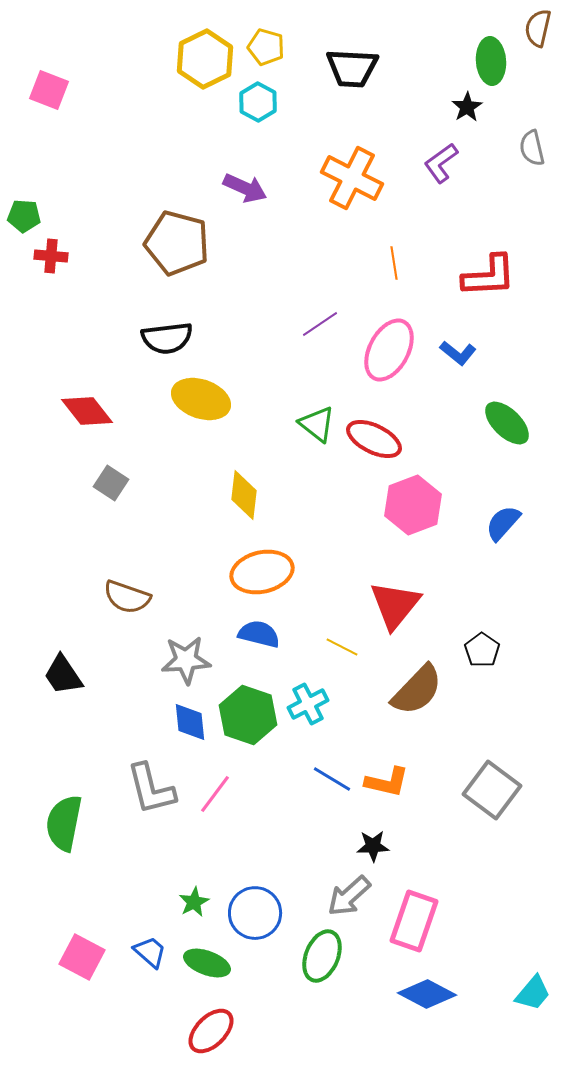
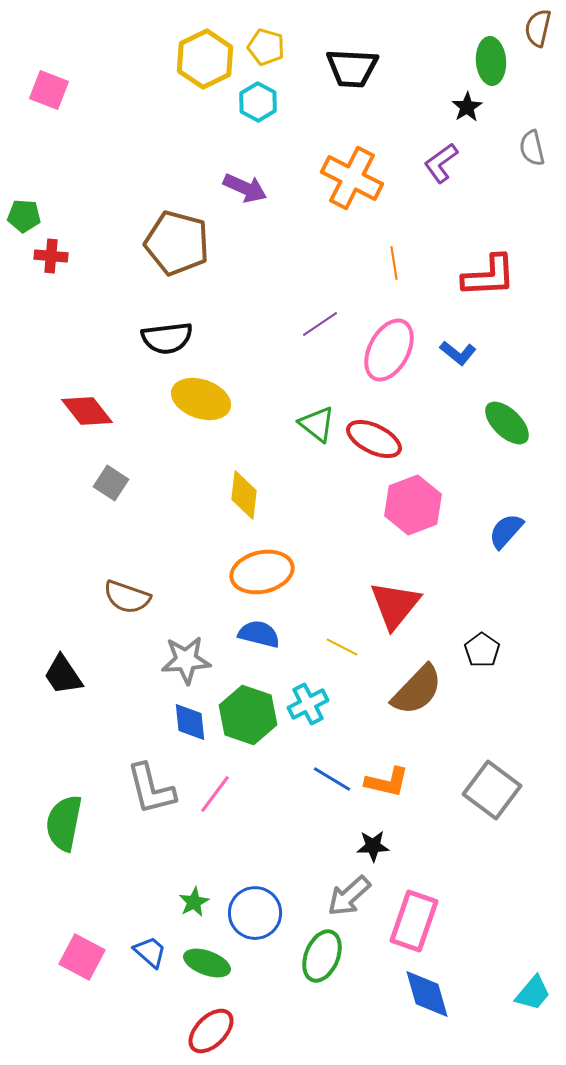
blue semicircle at (503, 523): moved 3 px right, 8 px down
blue diamond at (427, 994): rotated 46 degrees clockwise
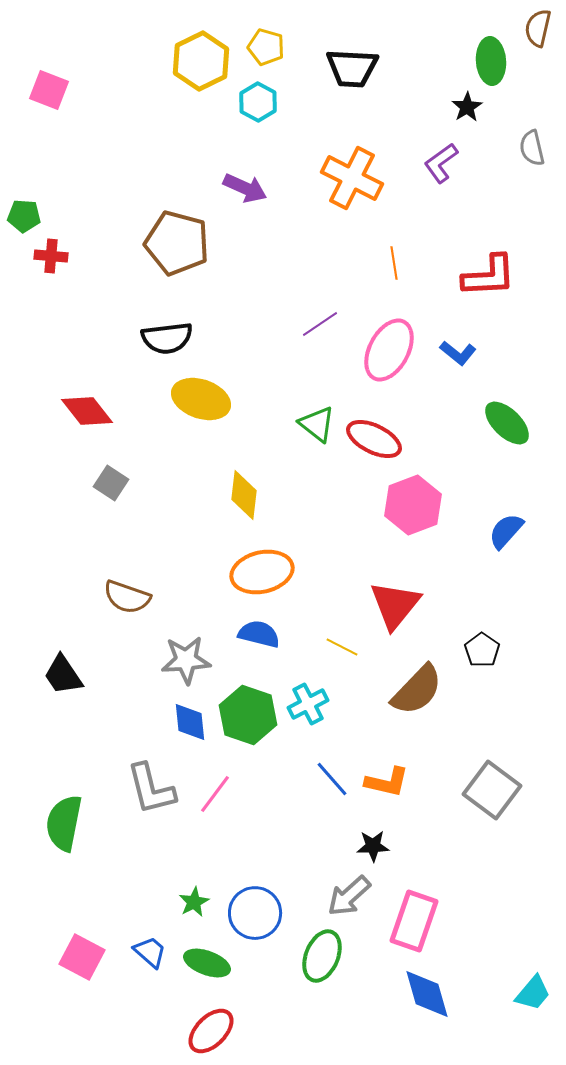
yellow hexagon at (205, 59): moved 4 px left, 2 px down
blue line at (332, 779): rotated 18 degrees clockwise
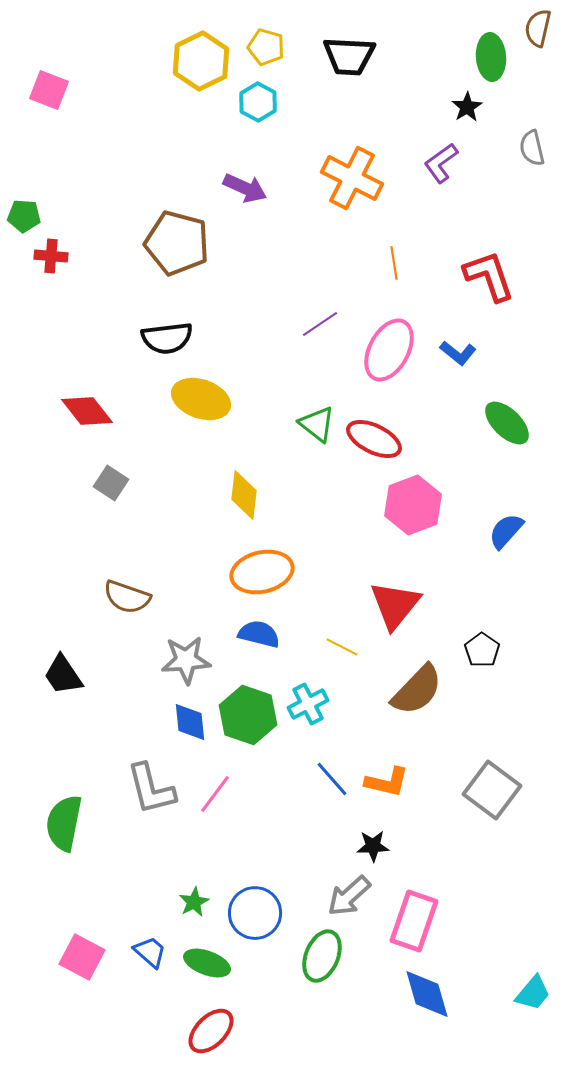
green ellipse at (491, 61): moved 4 px up
black trapezoid at (352, 68): moved 3 px left, 12 px up
red L-shape at (489, 276): rotated 106 degrees counterclockwise
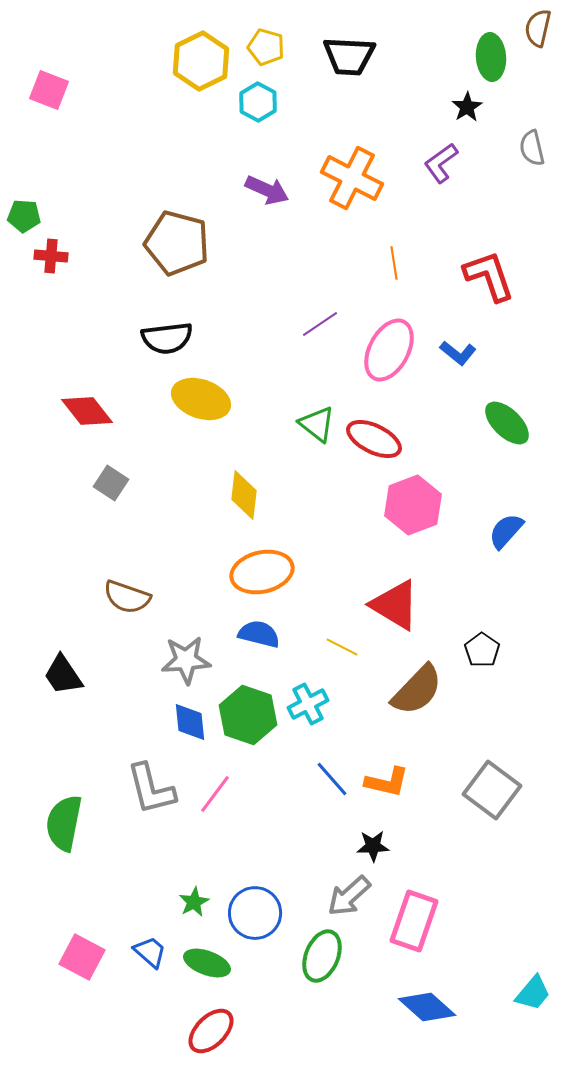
purple arrow at (245, 188): moved 22 px right, 2 px down
red triangle at (395, 605): rotated 38 degrees counterclockwise
blue diamond at (427, 994): moved 13 px down; rotated 32 degrees counterclockwise
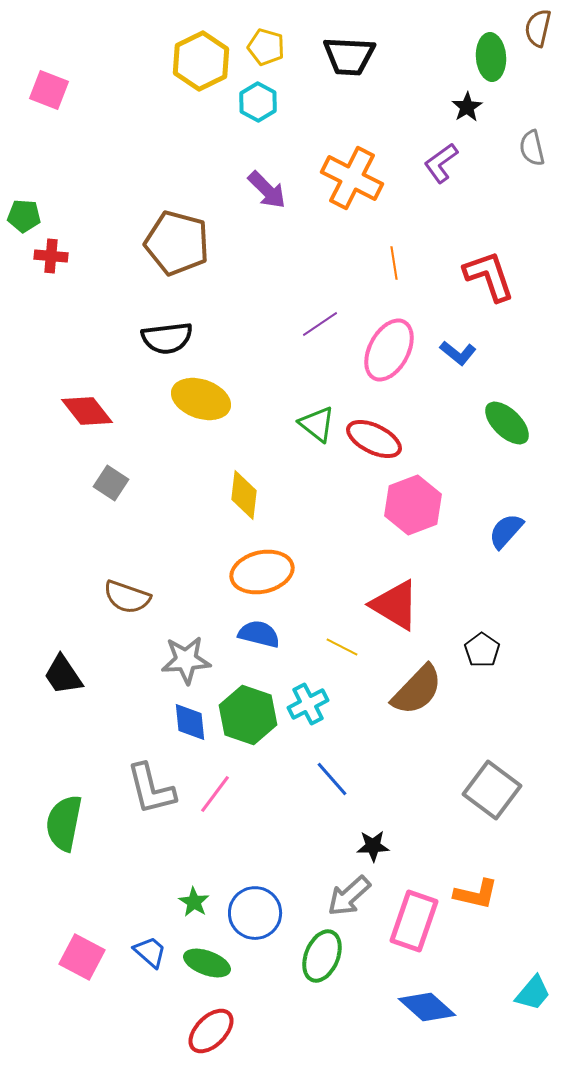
purple arrow at (267, 190): rotated 21 degrees clockwise
orange L-shape at (387, 782): moved 89 px right, 112 px down
green star at (194, 902): rotated 12 degrees counterclockwise
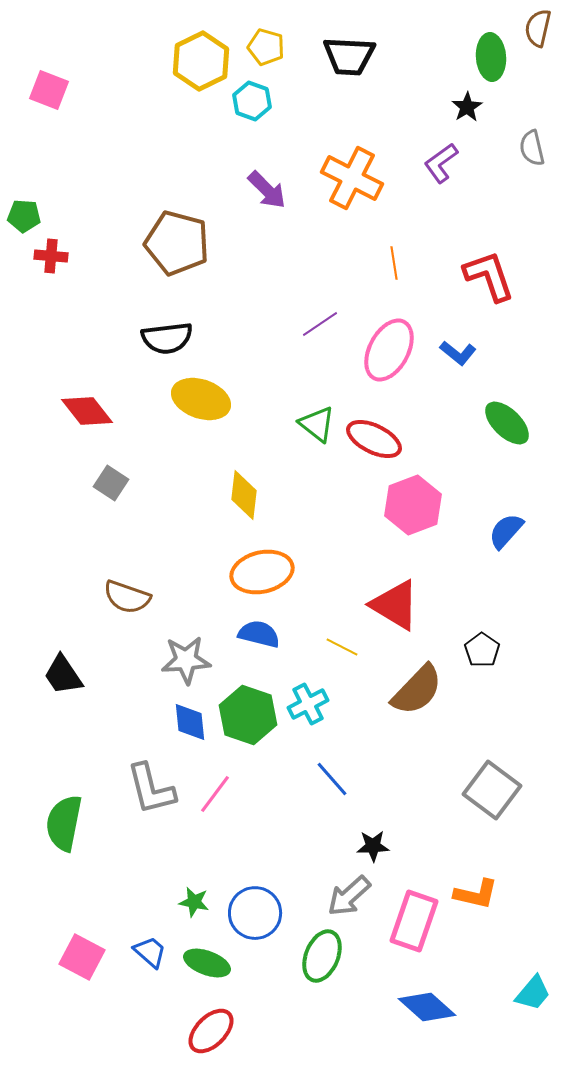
cyan hexagon at (258, 102): moved 6 px left, 1 px up; rotated 9 degrees counterclockwise
green star at (194, 902): rotated 20 degrees counterclockwise
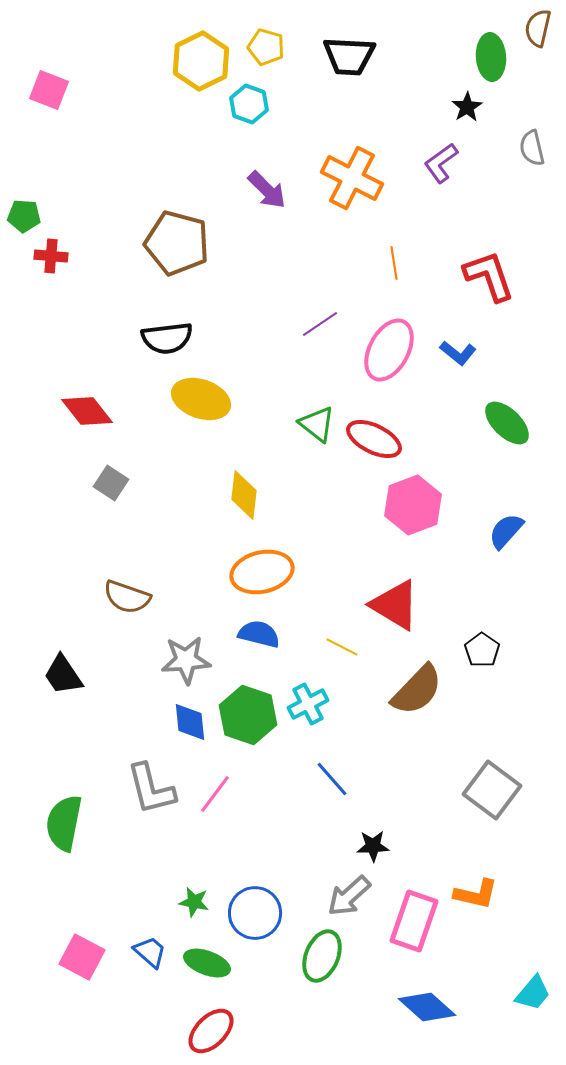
cyan hexagon at (252, 101): moved 3 px left, 3 px down
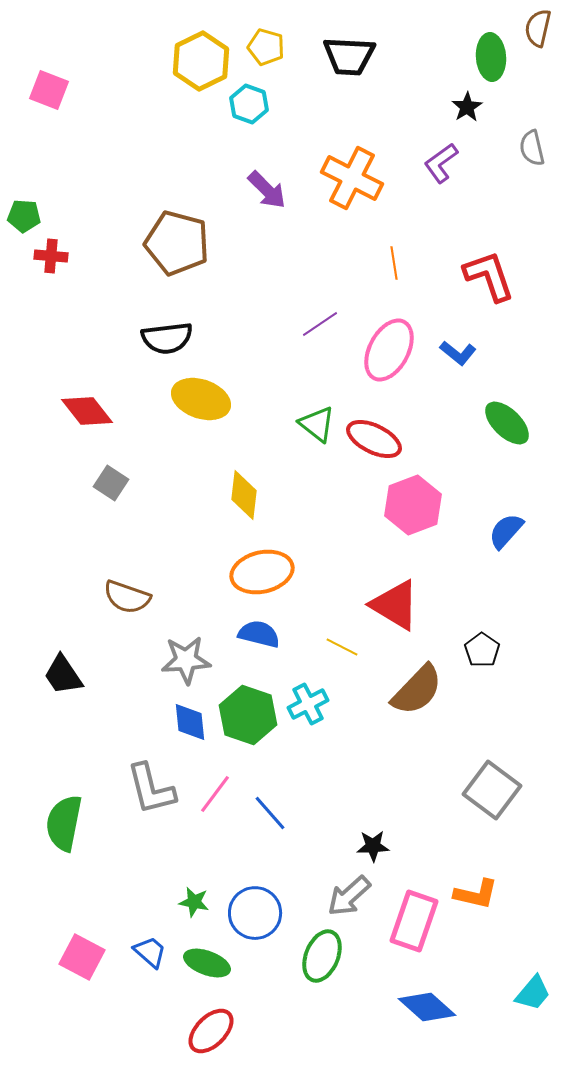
blue line at (332, 779): moved 62 px left, 34 px down
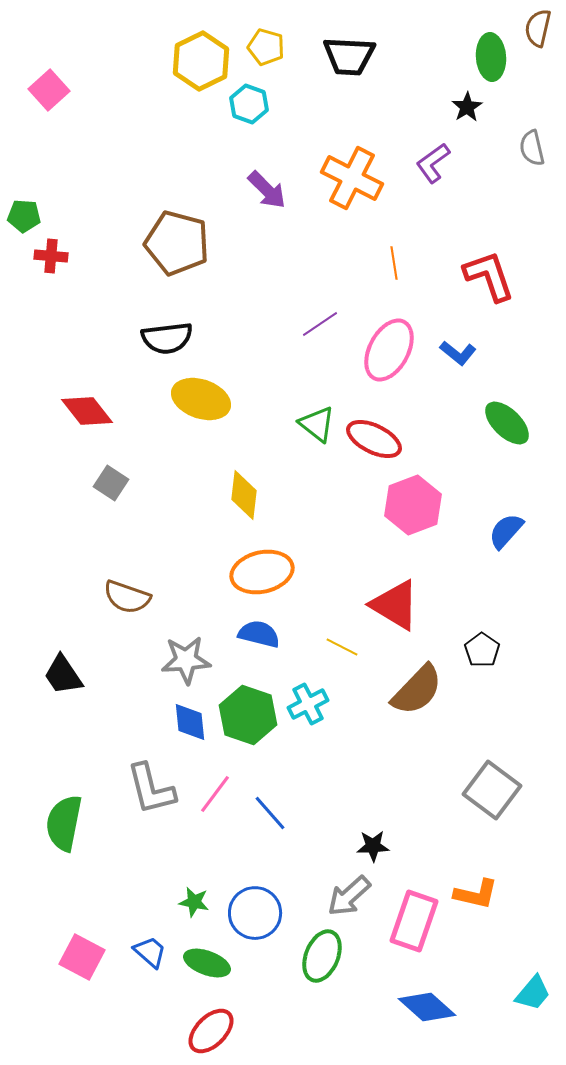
pink square at (49, 90): rotated 27 degrees clockwise
purple L-shape at (441, 163): moved 8 px left
